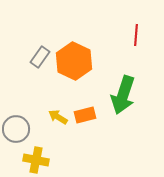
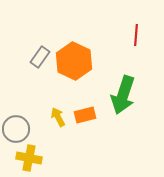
yellow arrow: rotated 30 degrees clockwise
yellow cross: moved 7 px left, 2 px up
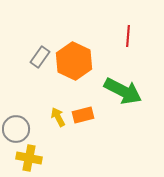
red line: moved 8 px left, 1 px down
green arrow: moved 4 px up; rotated 81 degrees counterclockwise
orange rectangle: moved 2 px left
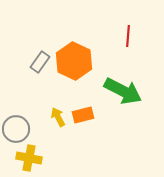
gray rectangle: moved 5 px down
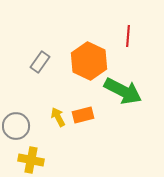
orange hexagon: moved 15 px right
gray circle: moved 3 px up
yellow cross: moved 2 px right, 2 px down
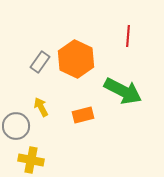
orange hexagon: moved 13 px left, 2 px up
yellow arrow: moved 17 px left, 10 px up
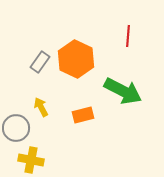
gray circle: moved 2 px down
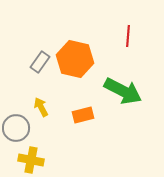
orange hexagon: moved 1 px left; rotated 12 degrees counterclockwise
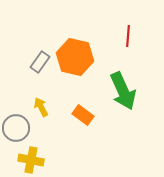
orange hexagon: moved 2 px up
green arrow: rotated 39 degrees clockwise
orange rectangle: rotated 50 degrees clockwise
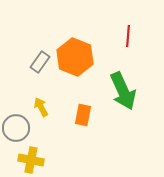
orange hexagon: rotated 9 degrees clockwise
orange rectangle: rotated 65 degrees clockwise
